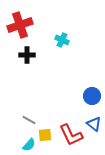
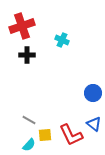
red cross: moved 2 px right, 1 px down
blue circle: moved 1 px right, 3 px up
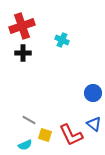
black cross: moved 4 px left, 2 px up
yellow square: rotated 24 degrees clockwise
cyan semicircle: moved 4 px left; rotated 24 degrees clockwise
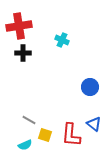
red cross: moved 3 px left; rotated 10 degrees clockwise
blue circle: moved 3 px left, 6 px up
red L-shape: rotated 30 degrees clockwise
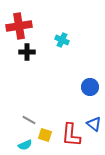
black cross: moved 4 px right, 1 px up
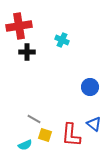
gray line: moved 5 px right, 1 px up
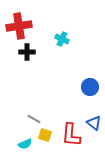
cyan cross: moved 1 px up
blue triangle: moved 1 px up
cyan semicircle: moved 1 px up
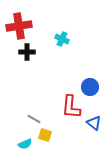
red L-shape: moved 28 px up
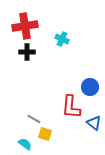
red cross: moved 6 px right
yellow square: moved 1 px up
cyan semicircle: rotated 120 degrees counterclockwise
